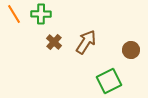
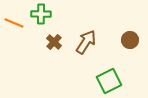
orange line: moved 9 px down; rotated 36 degrees counterclockwise
brown circle: moved 1 px left, 10 px up
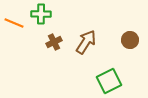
brown cross: rotated 21 degrees clockwise
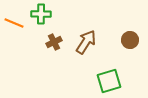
green square: rotated 10 degrees clockwise
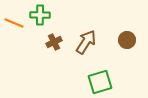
green cross: moved 1 px left, 1 px down
brown circle: moved 3 px left
green square: moved 9 px left, 1 px down
